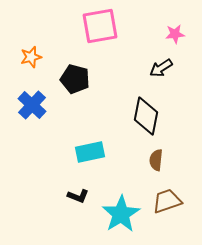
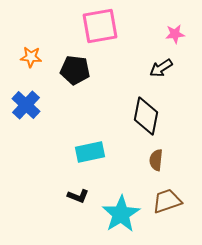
orange star: rotated 20 degrees clockwise
black pentagon: moved 9 px up; rotated 8 degrees counterclockwise
blue cross: moved 6 px left
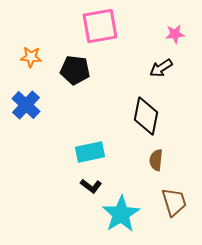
black L-shape: moved 13 px right, 10 px up; rotated 15 degrees clockwise
brown trapezoid: moved 7 px right, 1 px down; rotated 92 degrees clockwise
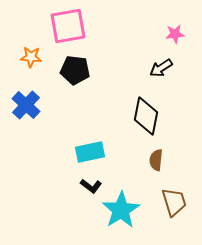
pink square: moved 32 px left
cyan star: moved 4 px up
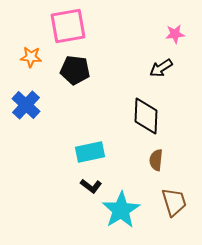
black diamond: rotated 9 degrees counterclockwise
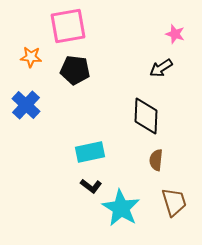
pink star: rotated 24 degrees clockwise
cyan star: moved 2 px up; rotated 9 degrees counterclockwise
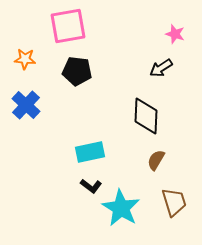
orange star: moved 6 px left, 2 px down
black pentagon: moved 2 px right, 1 px down
brown semicircle: rotated 25 degrees clockwise
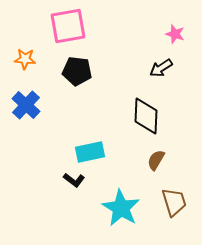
black L-shape: moved 17 px left, 6 px up
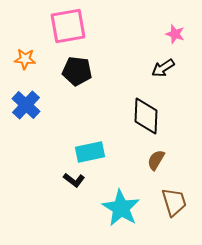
black arrow: moved 2 px right
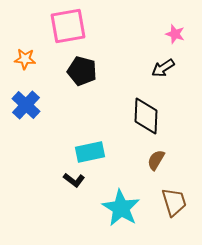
black pentagon: moved 5 px right; rotated 8 degrees clockwise
